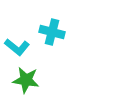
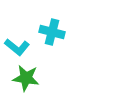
green star: moved 2 px up
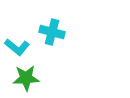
green star: rotated 12 degrees counterclockwise
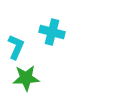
cyan L-shape: moved 1 px left; rotated 105 degrees counterclockwise
